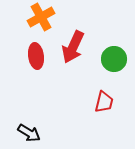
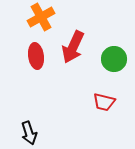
red trapezoid: rotated 90 degrees clockwise
black arrow: rotated 40 degrees clockwise
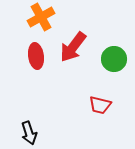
red arrow: rotated 12 degrees clockwise
red trapezoid: moved 4 px left, 3 px down
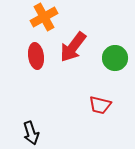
orange cross: moved 3 px right
green circle: moved 1 px right, 1 px up
black arrow: moved 2 px right
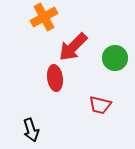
red arrow: rotated 8 degrees clockwise
red ellipse: moved 19 px right, 22 px down
black arrow: moved 3 px up
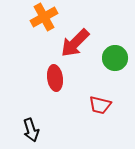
red arrow: moved 2 px right, 4 px up
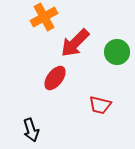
green circle: moved 2 px right, 6 px up
red ellipse: rotated 45 degrees clockwise
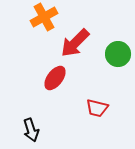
green circle: moved 1 px right, 2 px down
red trapezoid: moved 3 px left, 3 px down
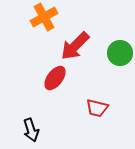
red arrow: moved 3 px down
green circle: moved 2 px right, 1 px up
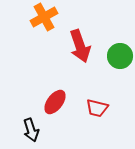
red arrow: moved 5 px right; rotated 64 degrees counterclockwise
green circle: moved 3 px down
red ellipse: moved 24 px down
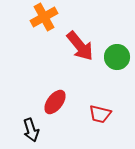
red arrow: rotated 20 degrees counterclockwise
green circle: moved 3 px left, 1 px down
red trapezoid: moved 3 px right, 6 px down
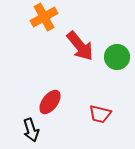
red ellipse: moved 5 px left
